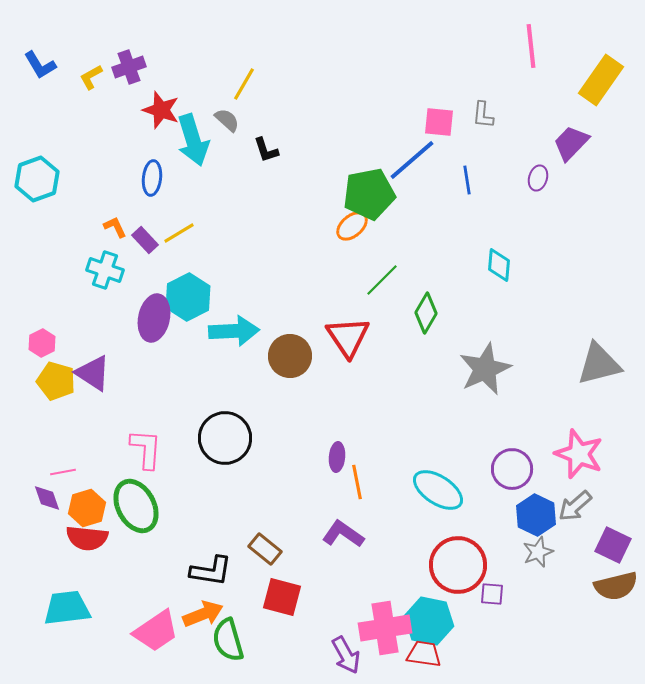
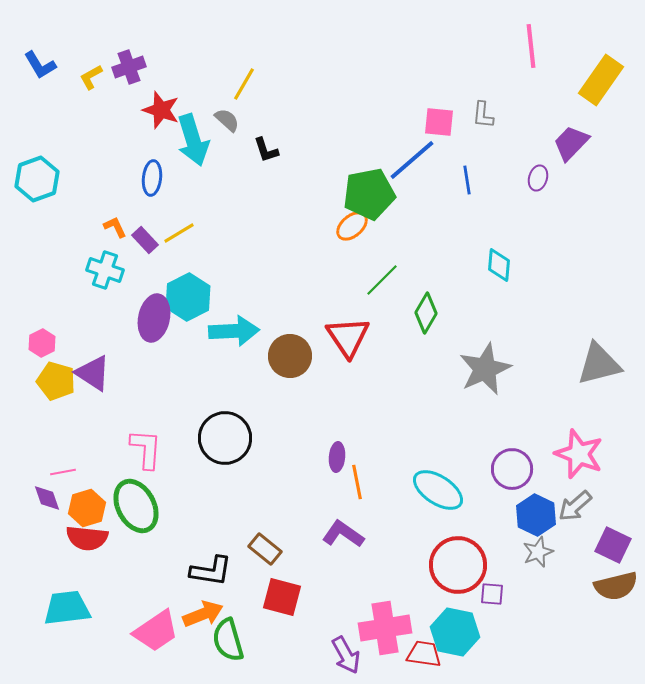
cyan hexagon at (429, 621): moved 26 px right, 11 px down
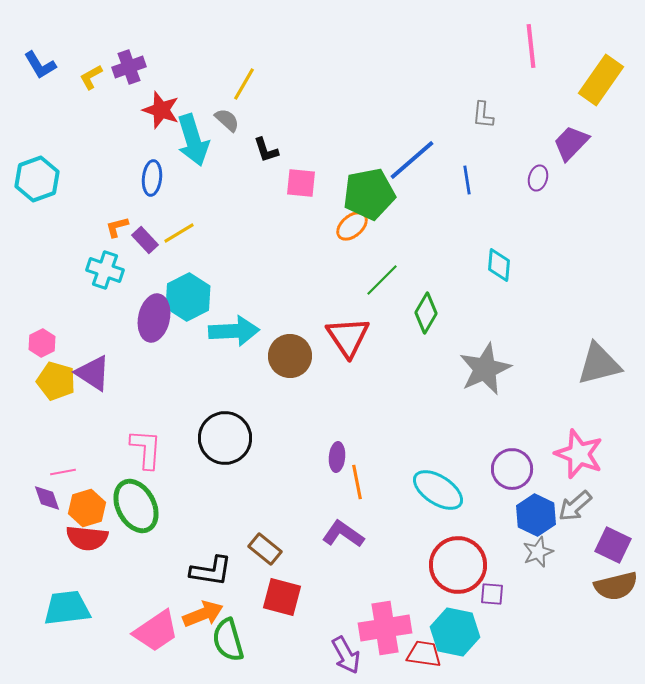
pink square at (439, 122): moved 138 px left, 61 px down
orange L-shape at (115, 227): moved 2 px right; rotated 80 degrees counterclockwise
